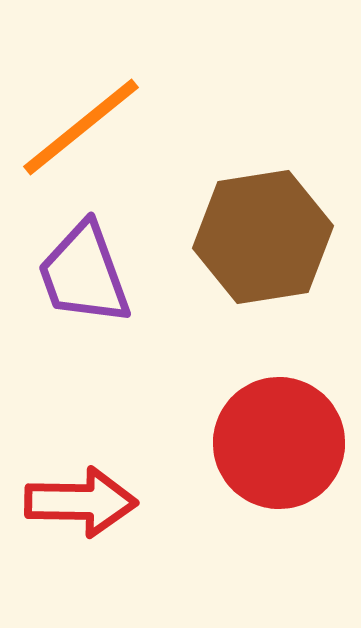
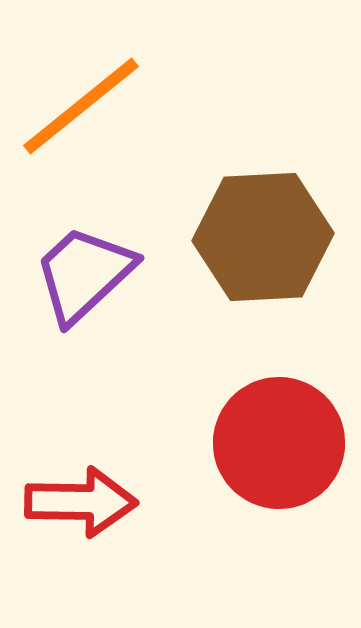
orange line: moved 21 px up
brown hexagon: rotated 6 degrees clockwise
purple trapezoid: rotated 67 degrees clockwise
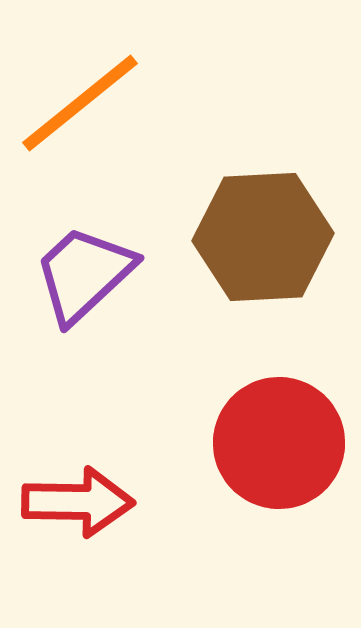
orange line: moved 1 px left, 3 px up
red arrow: moved 3 px left
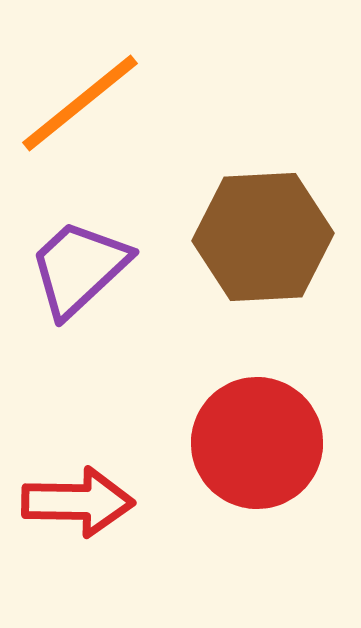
purple trapezoid: moved 5 px left, 6 px up
red circle: moved 22 px left
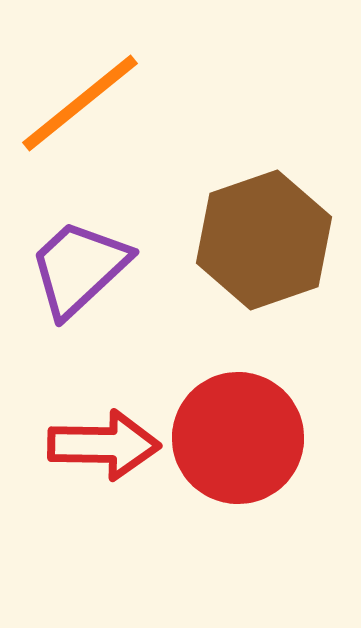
brown hexagon: moved 1 px right, 3 px down; rotated 16 degrees counterclockwise
red circle: moved 19 px left, 5 px up
red arrow: moved 26 px right, 57 px up
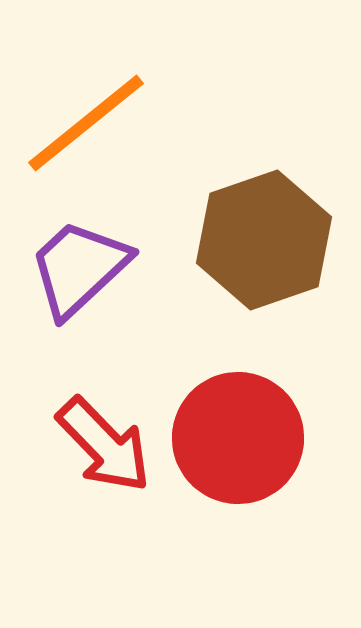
orange line: moved 6 px right, 20 px down
red arrow: rotated 45 degrees clockwise
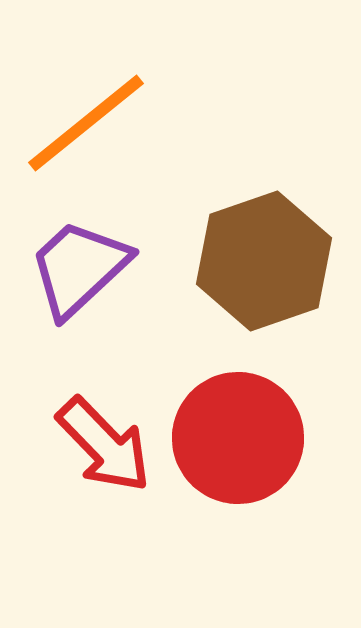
brown hexagon: moved 21 px down
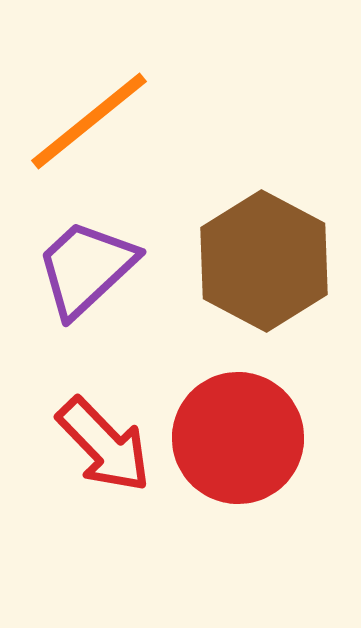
orange line: moved 3 px right, 2 px up
brown hexagon: rotated 13 degrees counterclockwise
purple trapezoid: moved 7 px right
